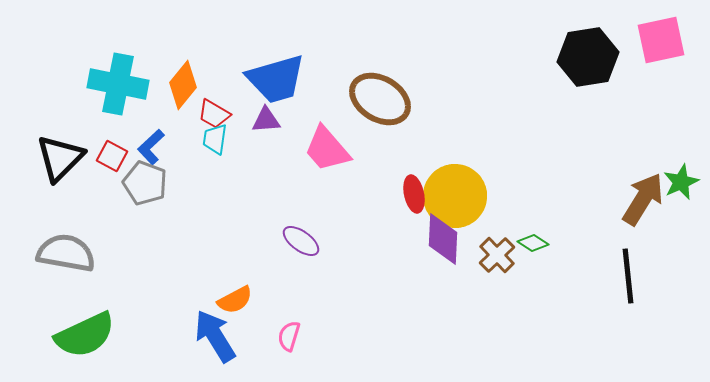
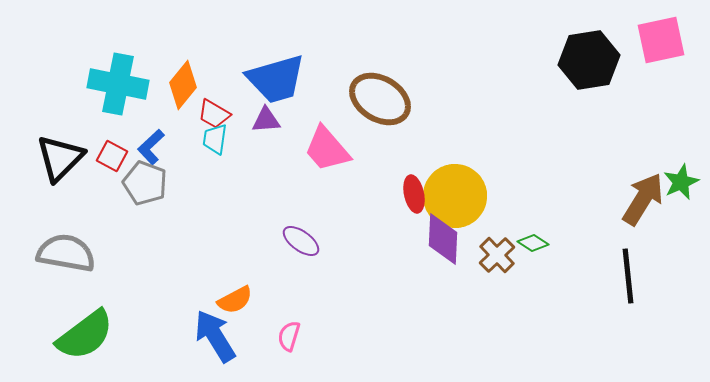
black hexagon: moved 1 px right, 3 px down
green semicircle: rotated 12 degrees counterclockwise
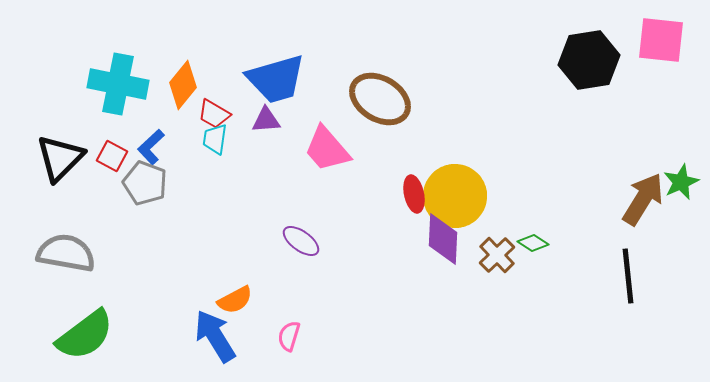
pink square: rotated 18 degrees clockwise
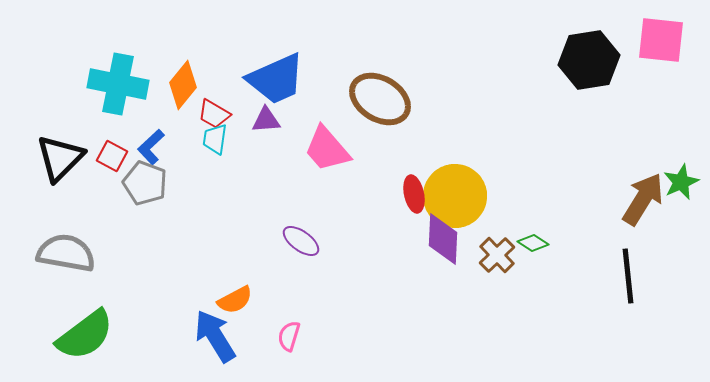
blue trapezoid: rotated 8 degrees counterclockwise
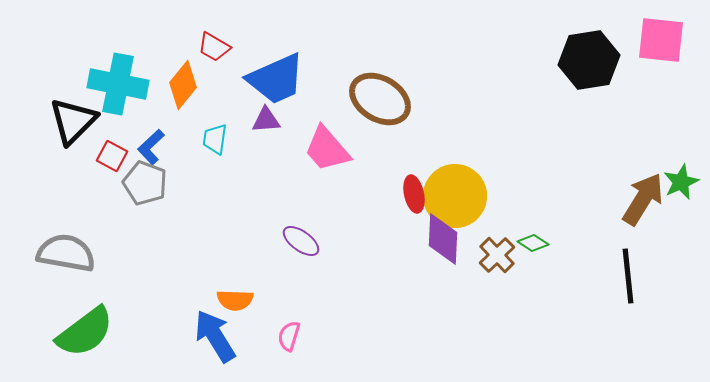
red trapezoid: moved 67 px up
black triangle: moved 13 px right, 37 px up
orange semicircle: rotated 30 degrees clockwise
green semicircle: moved 3 px up
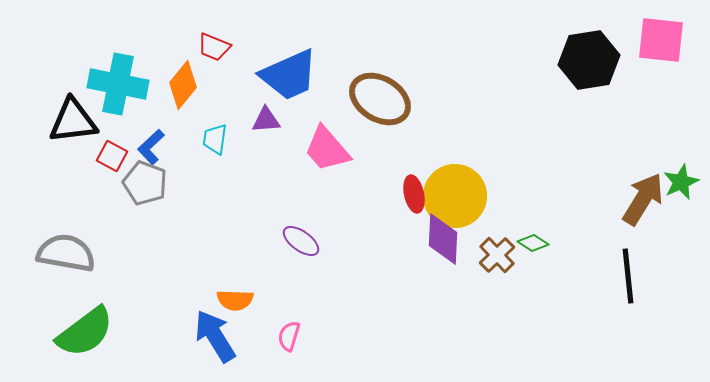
red trapezoid: rotated 8 degrees counterclockwise
blue trapezoid: moved 13 px right, 4 px up
black triangle: rotated 38 degrees clockwise
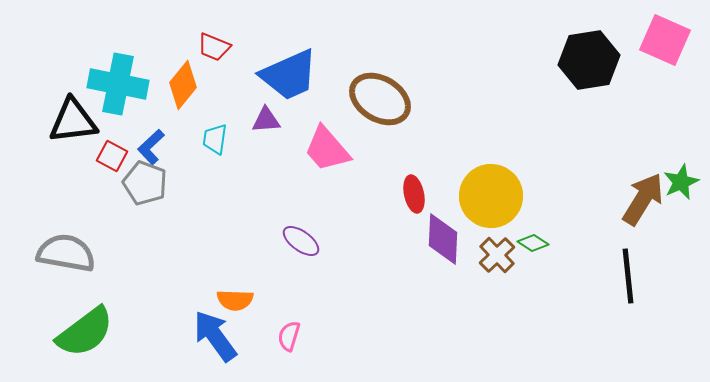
pink square: moved 4 px right; rotated 18 degrees clockwise
yellow circle: moved 36 px right
blue arrow: rotated 4 degrees counterclockwise
